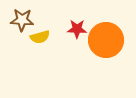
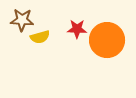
orange circle: moved 1 px right
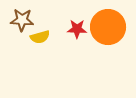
orange circle: moved 1 px right, 13 px up
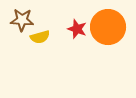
red star: rotated 18 degrees clockwise
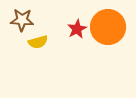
red star: rotated 24 degrees clockwise
yellow semicircle: moved 2 px left, 5 px down
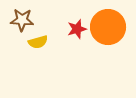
red star: rotated 12 degrees clockwise
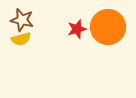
brown star: rotated 10 degrees clockwise
yellow semicircle: moved 17 px left, 3 px up
